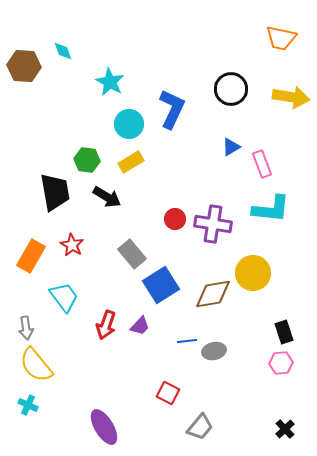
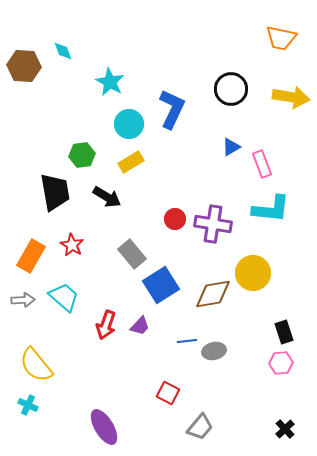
green hexagon: moved 5 px left, 5 px up; rotated 15 degrees counterclockwise
cyan trapezoid: rotated 12 degrees counterclockwise
gray arrow: moved 3 px left, 28 px up; rotated 85 degrees counterclockwise
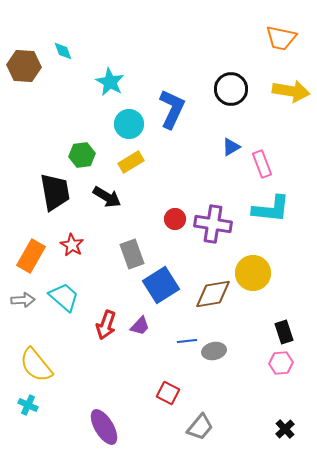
yellow arrow: moved 6 px up
gray rectangle: rotated 20 degrees clockwise
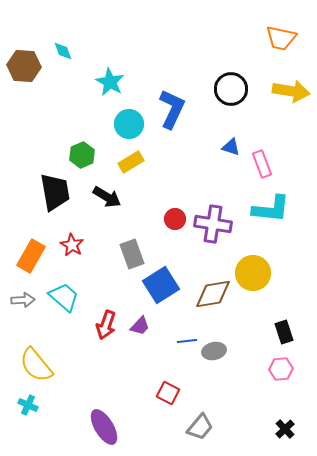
blue triangle: rotated 48 degrees clockwise
green hexagon: rotated 15 degrees counterclockwise
pink hexagon: moved 6 px down
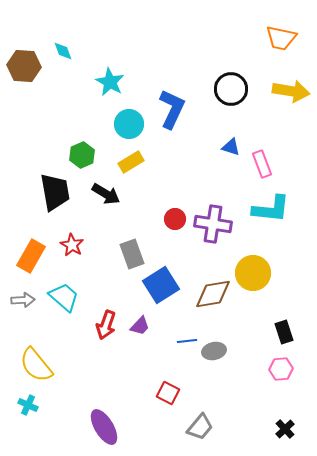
black arrow: moved 1 px left, 3 px up
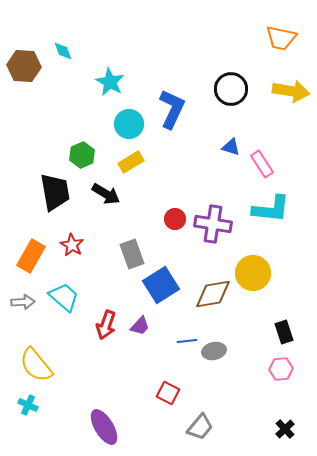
pink rectangle: rotated 12 degrees counterclockwise
gray arrow: moved 2 px down
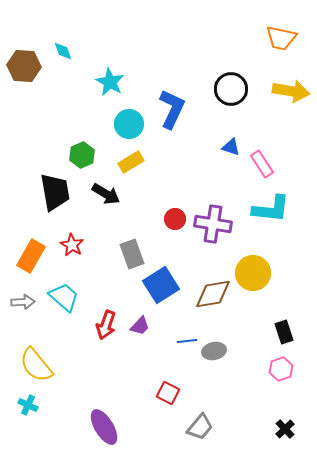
pink hexagon: rotated 15 degrees counterclockwise
